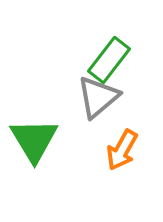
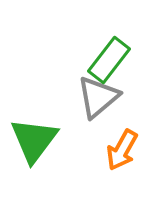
green triangle: rotated 8 degrees clockwise
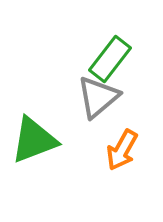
green rectangle: moved 1 px right, 1 px up
green triangle: rotated 32 degrees clockwise
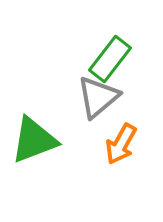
orange arrow: moved 1 px left, 6 px up
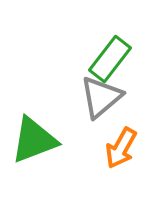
gray triangle: moved 3 px right
orange arrow: moved 4 px down
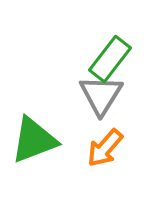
gray triangle: moved 2 px up; rotated 18 degrees counterclockwise
orange arrow: moved 16 px left; rotated 12 degrees clockwise
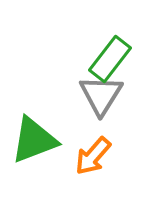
orange arrow: moved 12 px left, 8 px down
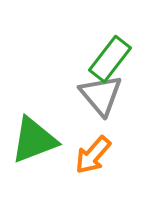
gray triangle: rotated 12 degrees counterclockwise
orange arrow: moved 1 px up
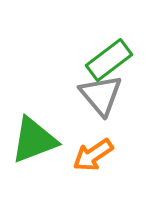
green rectangle: moved 1 px left, 1 px down; rotated 15 degrees clockwise
orange arrow: rotated 15 degrees clockwise
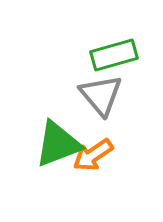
green rectangle: moved 5 px right, 5 px up; rotated 21 degrees clockwise
green triangle: moved 24 px right, 4 px down
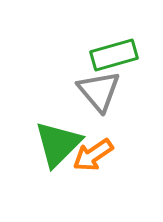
gray triangle: moved 2 px left, 4 px up
green triangle: rotated 24 degrees counterclockwise
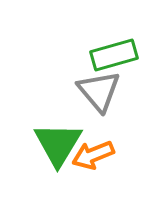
green triangle: rotated 14 degrees counterclockwise
orange arrow: rotated 12 degrees clockwise
